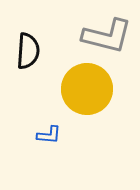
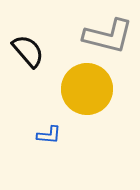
gray L-shape: moved 1 px right
black semicircle: rotated 45 degrees counterclockwise
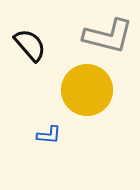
black semicircle: moved 2 px right, 6 px up
yellow circle: moved 1 px down
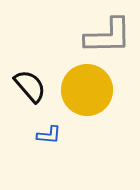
gray L-shape: rotated 15 degrees counterclockwise
black semicircle: moved 41 px down
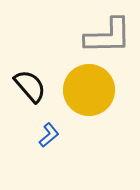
yellow circle: moved 2 px right
blue L-shape: rotated 45 degrees counterclockwise
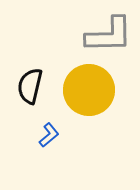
gray L-shape: moved 1 px right, 1 px up
black semicircle: rotated 126 degrees counterclockwise
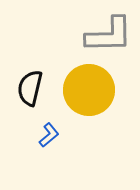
black semicircle: moved 2 px down
